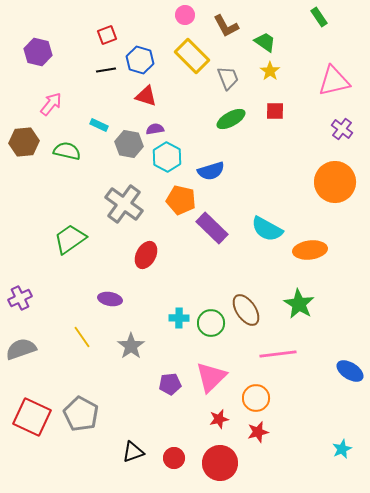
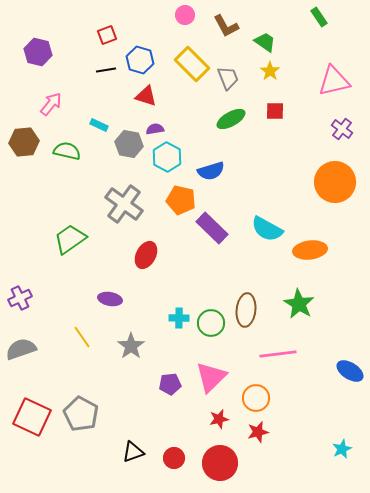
yellow rectangle at (192, 56): moved 8 px down
brown ellipse at (246, 310): rotated 40 degrees clockwise
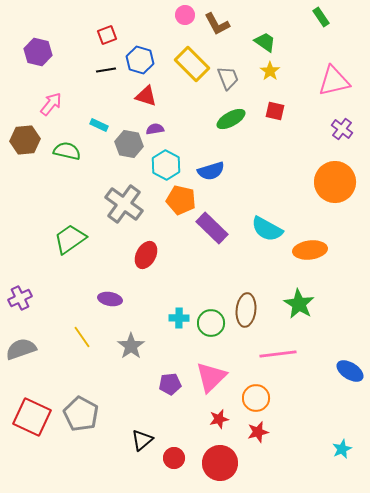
green rectangle at (319, 17): moved 2 px right
brown L-shape at (226, 26): moved 9 px left, 2 px up
red square at (275, 111): rotated 12 degrees clockwise
brown hexagon at (24, 142): moved 1 px right, 2 px up
cyan hexagon at (167, 157): moved 1 px left, 8 px down
black triangle at (133, 452): moved 9 px right, 12 px up; rotated 20 degrees counterclockwise
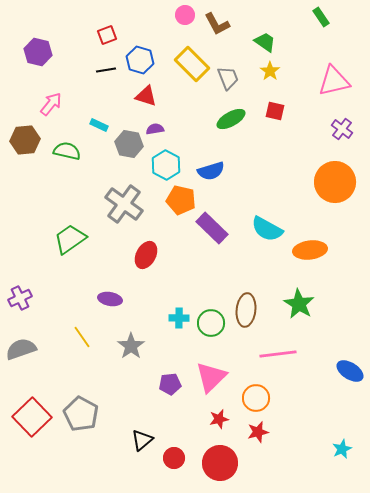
red square at (32, 417): rotated 21 degrees clockwise
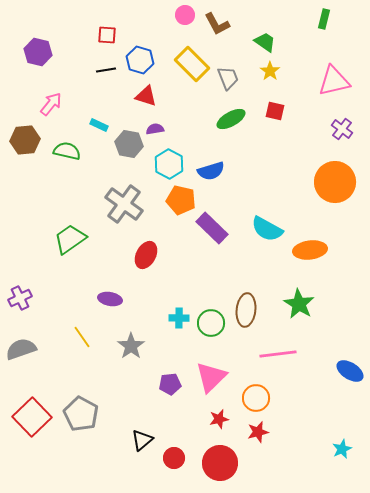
green rectangle at (321, 17): moved 3 px right, 2 px down; rotated 48 degrees clockwise
red square at (107, 35): rotated 24 degrees clockwise
cyan hexagon at (166, 165): moved 3 px right, 1 px up
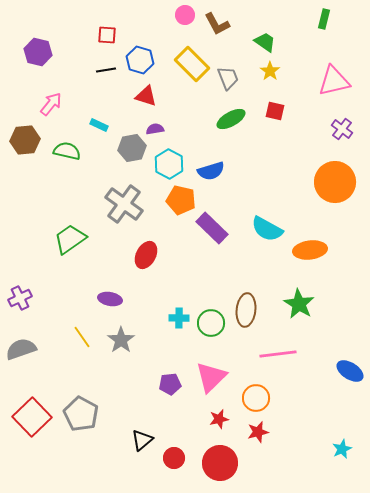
gray hexagon at (129, 144): moved 3 px right, 4 px down; rotated 20 degrees counterclockwise
gray star at (131, 346): moved 10 px left, 6 px up
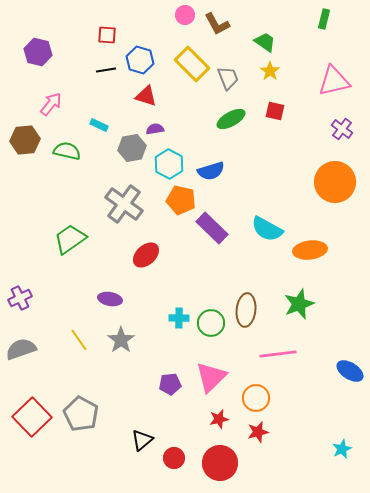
red ellipse at (146, 255): rotated 20 degrees clockwise
green star at (299, 304): rotated 20 degrees clockwise
yellow line at (82, 337): moved 3 px left, 3 px down
